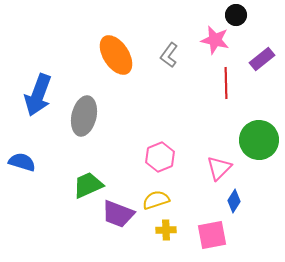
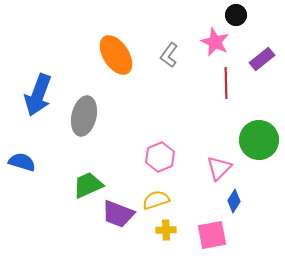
pink star: moved 2 px down; rotated 12 degrees clockwise
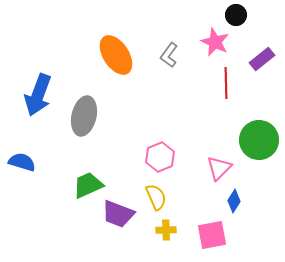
yellow semicircle: moved 3 px up; rotated 84 degrees clockwise
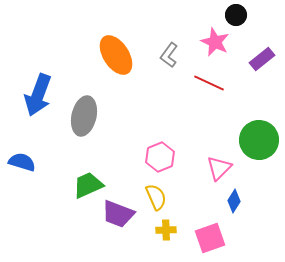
red line: moved 17 px left; rotated 64 degrees counterclockwise
pink square: moved 2 px left, 3 px down; rotated 8 degrees counterclockwise
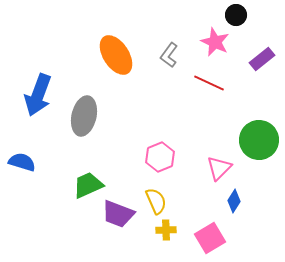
yellow semicircle: moved 4 px down
pink square: rotated 12 degrees counterclockwise
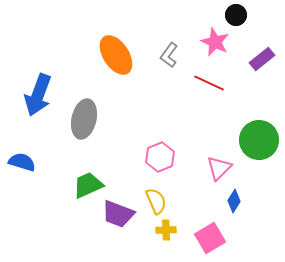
gray ellipse: moved 3 px down
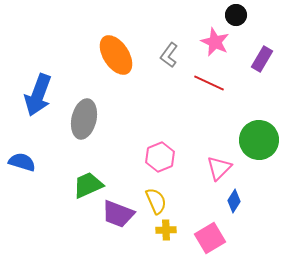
purple rectangle: rotated 20 degrees counterclockwise
